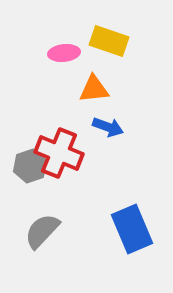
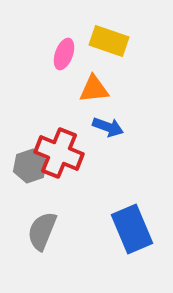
pink ellipse: moved 1 px down; rotated 64 degrees counterclockwise
gray semicircle: rotated 21 degrees counterclockwise
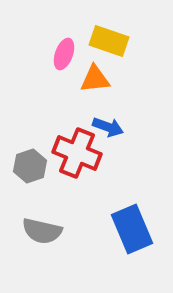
orange triangle: moved 1 px right, 10 px up
red cross: moved 18 px right
gray semicircle: rotated 99 degrees counterclockwise
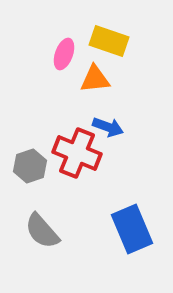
gray semicircle: rotated 36 degrees clockwise
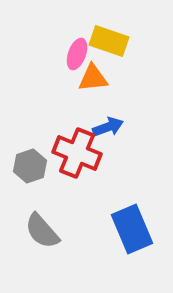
pink ellipse: moved 13 px right
orange triangle: moved 2 px left, 1 px up
blue arrow: rotated 40 degrees counterclockwise
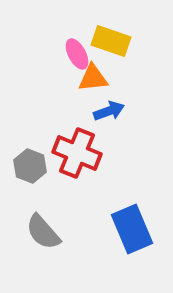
yellow rectangle: moved 2 px right
pink ellipse: rotated 48 degrees counterclockwise
blue arrow: moved 1 px right, 16 px up
gray hexagon: rotated 20 degrees counterclockwise
gray semicircle: moved 1 px right, 1 px down
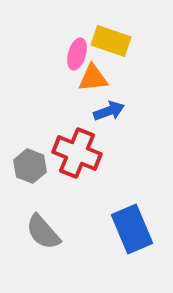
pink ellipse: rotated 44 degrees clockwise
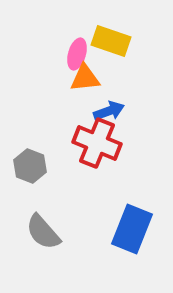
orange triangle: moved 8 px left
red cross: moved 20 px right, 10 px up
blue rectangle: rotated 45 degrees clockwise
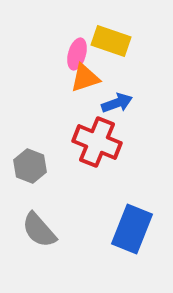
orange triangle: rotated 12 degrees counterclockwise
blue arrow: moved 8 px right, 8 px up
red cross: moved 1 px up
gray semicircle: moved 4 px left, 2 px up
